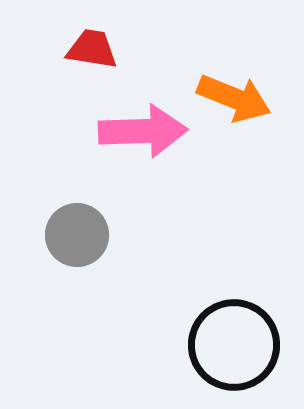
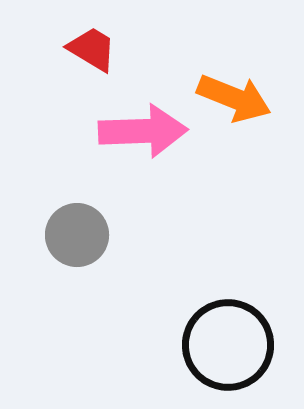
red trapezoid: rotated 22 degrees clockwise
black circle: moved 6 px left
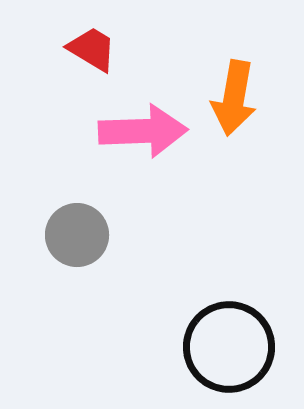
orange arrow: rotated 78 degrees clockwise
black circle: moved 1 px right, 2 px down
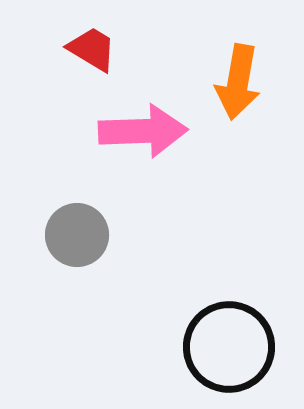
orange arrow: moved 4 px right, 16 px up
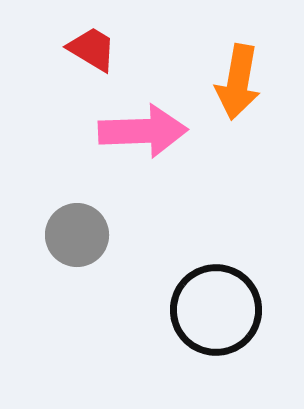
black circle: moved 13 px left, 37 px up
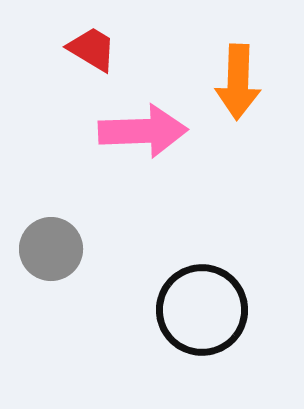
orange arrow: rotated 8 degrees counterclockwise
gray circle: moved 26 px left, 14 px down
black circle: moved 14 px left
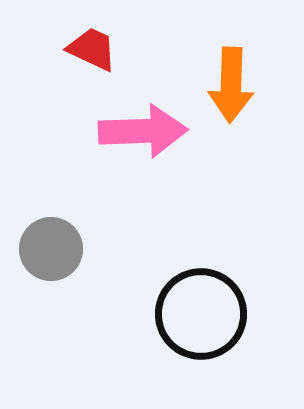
red trapezoid: rotated 6 degrees counterclockwise
orange arrow: moved 7 px left, 3 px down
black circle: moved 1 px left, 4 px down
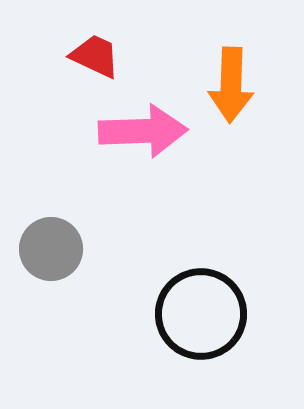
red trapezoid: moved 3 px right, 7 px down
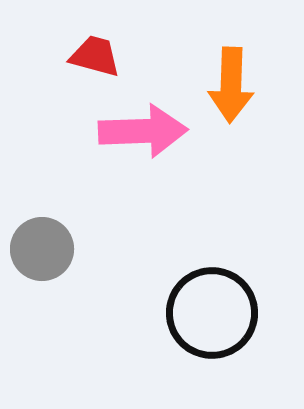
red trapezoid: rotated 10 degrees counterclockwise
gray circle: moved 9 px left
black circle: moved 11 px right, 1 px up
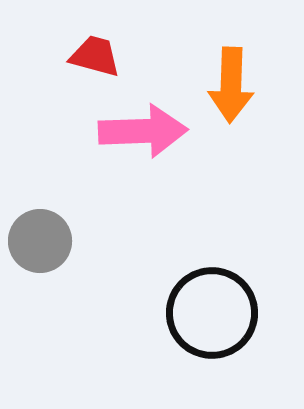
gray circle: moved 2 px left, 8 px up
